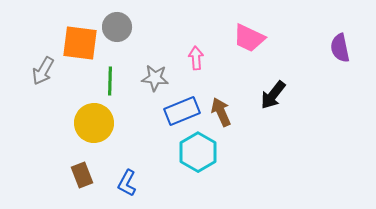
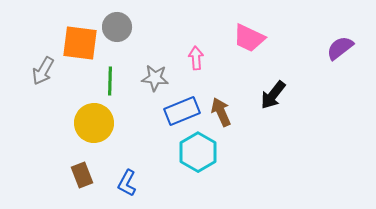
purple semicircle: rotated 64 degrees clockwise
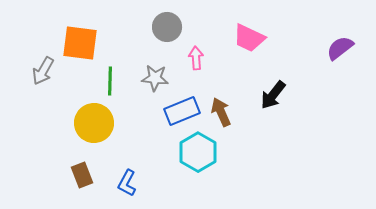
gray circle: moved 50 px right
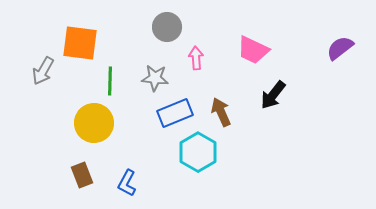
pink trapezoid: moved 4 px right, 12 px down
blue rectangle: moved 7 px left, 2 px down
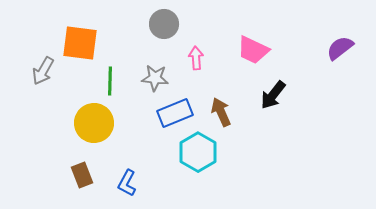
gray circle: moved 3 px left, 3 px up
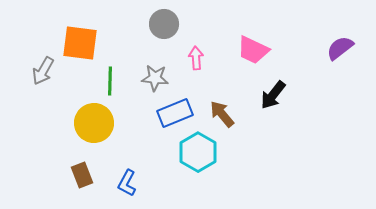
brown arrow: moved 1 px right, 2 px down; rotated 16 degrees counterclockwise
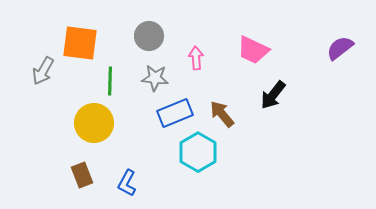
gray circle: moved 15 px left, 12 px down
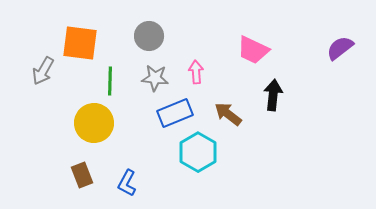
pink arrow: moved 14 px down
black arrow: rotated 148 degrees clockwise
brown arrow: moved 6 px right; rotated 12 degrees counterclockwise
